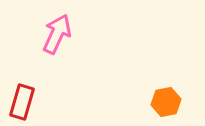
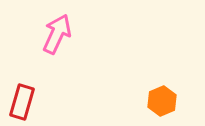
orange hexagon: moved 4 px left, 1 px up; rotated 12 degrees counterclockwise
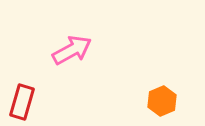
pink arrow: moved 15 px right, 16 px down; rotated 36 degrees clockwise
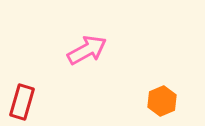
pink arrow: moved 15 px right
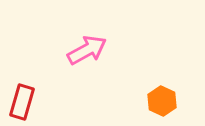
orange hexagon: rotated 12 degrees counterclockwise
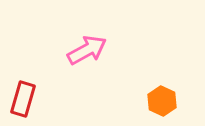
red rectangle: moved 1 px right, 3 px up
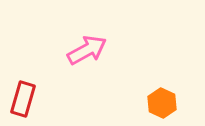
orange hexagon: moved 2 px down
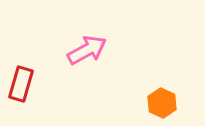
red rectangle: moved 2 px left, 15 px up
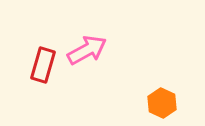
red rectangle: moved 22 px right, 19 px up
